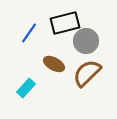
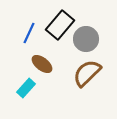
black rectangle: moved 5 px left, 2 px down; rotated 36 degrees counterclockwise
blue line: rotated 10 degrees counterclockwise
gray circle: moved 2 px up
brown ellipse: moved 12 px left; rotated 10 degrees clockwise
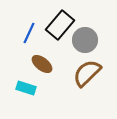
gray circle: moved 1 px left, 1 px down
cyan rectangle: rotated 66 degrees clockwise
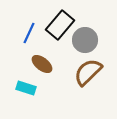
brown semicircle: moved 1 px right, 1 px up
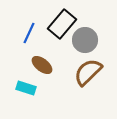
black rectangle: moved 2 px right, 1 px up
brown ellipse: moved 1 px down
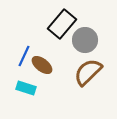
blue line: moved 5 px left, 23 px down
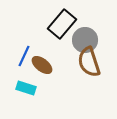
brown semicircle: moved 1 px right, 10 px up; rotated 64 degrees counterclockwise
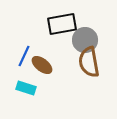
black rectangle: rotated 40 degrees clockwise
brown semicircle: rotated 8 degrees clockwise
